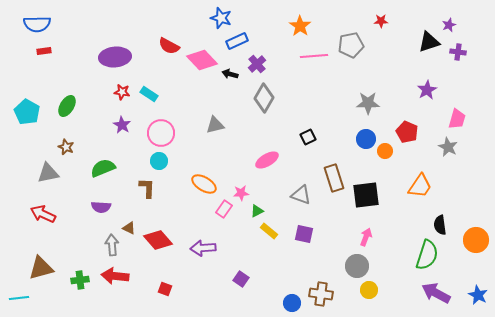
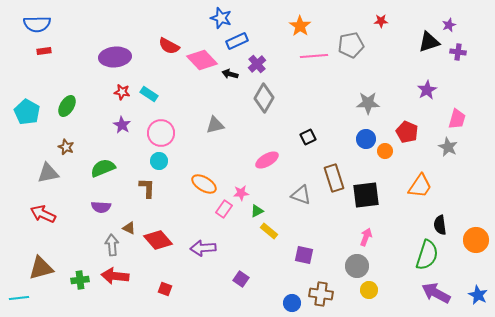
purple square at (304, 234): moved 21 px down
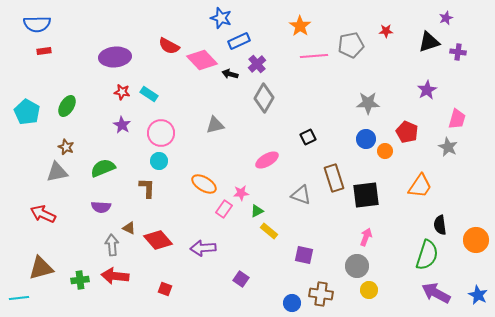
red star at (381, 21): moved 5 px right, 10 px down
purple star at (449, 25): moved 3 px left, 7 px up
blue rectangle at (237, 41): moved 2 px right
gray triangle at (48, 173): moved 9 px right, 1 px up
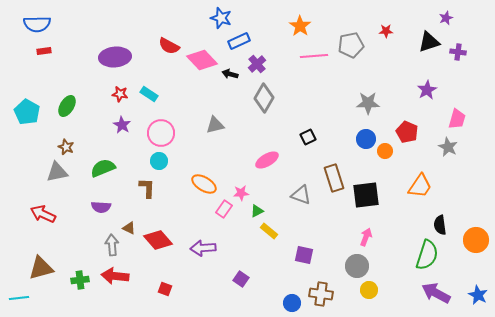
red star at (122, 92): moved 2 px left, 2 px down
